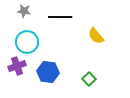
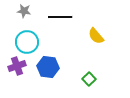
blue hexagon: moved 5 px up
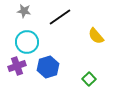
black line: rotated 35 degrees counterclockwise
blue hexagon: rotated 25 degrees counterclockwise
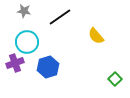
purple cross: moved 2 px left, 3 px up
green square: moved 26 px right
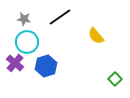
gray star: moved 8 px down
purple cross: rotated 30 degrees counterclockwise
blue hexagon: moved 2 px left, 1 px up
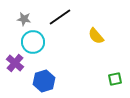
cyan circle: moved 6 px right
blue hexagon: moved 2 px left, 15 px down
green square: rotated 32 degrees clockwise
